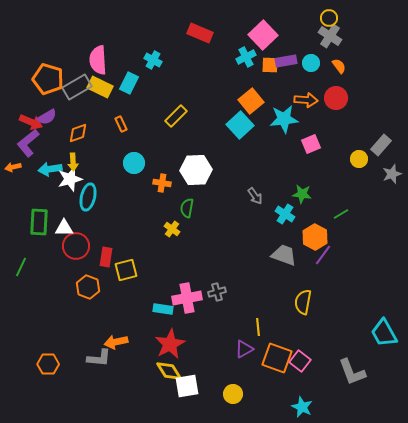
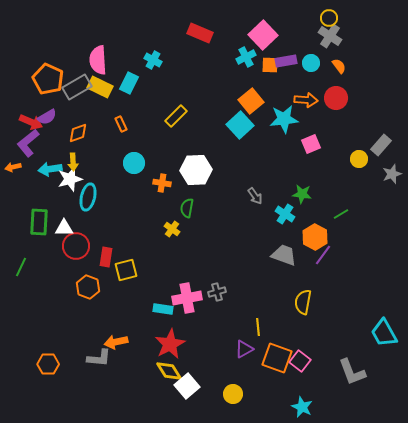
orange pentagon at (48, 79): rotated 8 degrees clockwise
white square at (187, 386): rotated 30 degrees counterclockwise
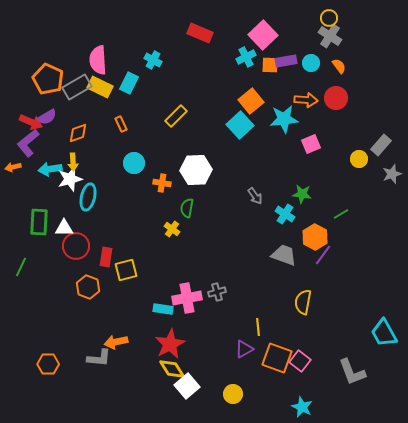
yellow diamond at (169, 371): moved 3 px right, 2 px up
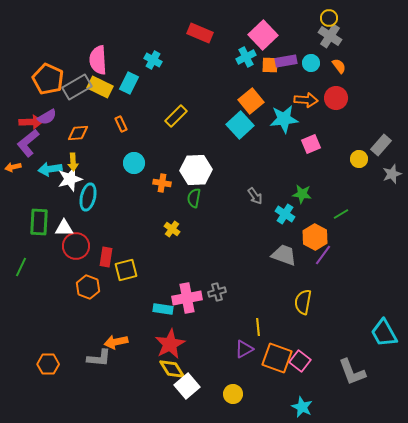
red arrow at (31, 122): rotated 25 degrees counterclockwise
orange diamond at (78, 133): rotated 15 degrees clockwise
green semicircle at (187, 208): moved 7 px right, 10 px up
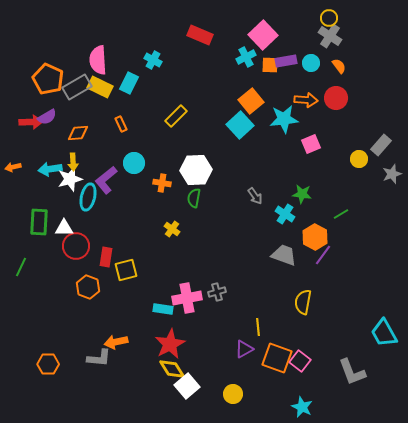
red rectangle at (200, 33): moved 2 px down
purple L-shape at (28, 143): moved 78 px right, 37 px down
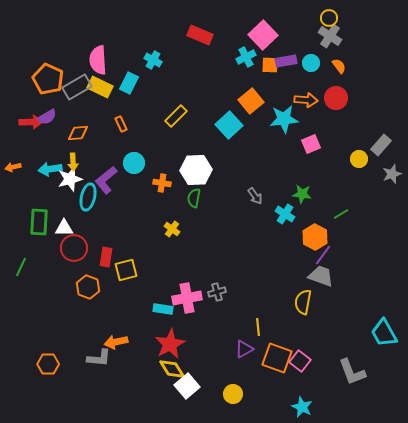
cyan square at (240, 125): moved 11 px left
red circle at (76, 246): moved 2 px left, 2 px down
gray trapezoid at (284, 255): moved 37 px right, 21 px down
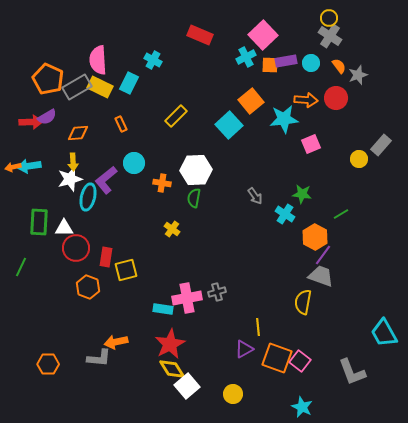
cyan arrow at (50, 169): moved 21 px left, 3 px up
gray star at (392, 174): moved 34 px left, 99 px up
red circle at (74, 248): moved 2 px right
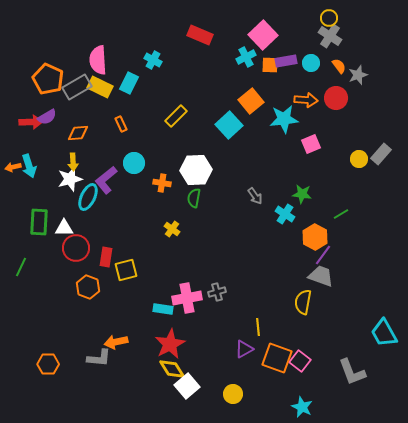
gray rectangle at (381, 145): moved 9 px down
cyan arrow at (29, 166): rotated 100 degrees counterclockwise
cyan ellipse at (88, 197): rotated 12 degrees clockwise
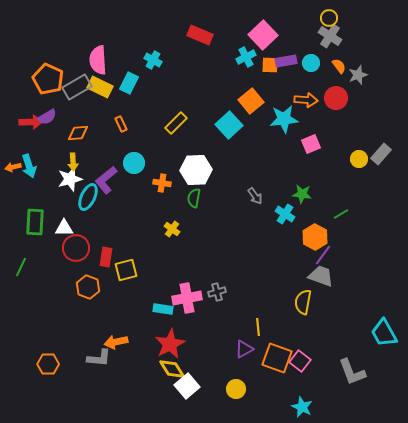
yellow rectangle at (176, 116): moved 7 px down
green rectangle at (39, 222): moved 4 px left
yellow circle at (233, 394): moved 3 px right, 5 px up
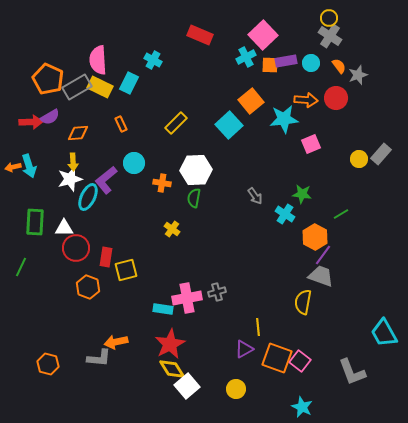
purple semicircle at (47, 117): moved 3 px right
orange hexagon at (48, 364): rotated 15 degrees clockwise
